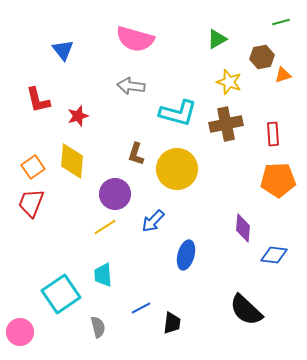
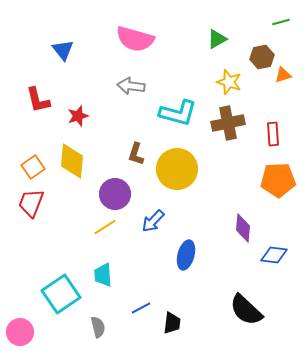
brown cross: moved 2 px right, 1 px up
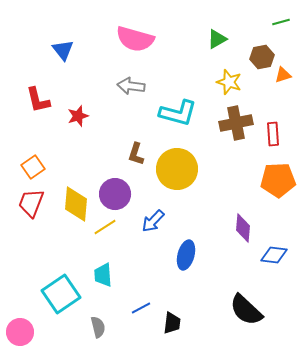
brown cross: moved 8 px right
yellow diamond: moved 4 px right, 43 px down
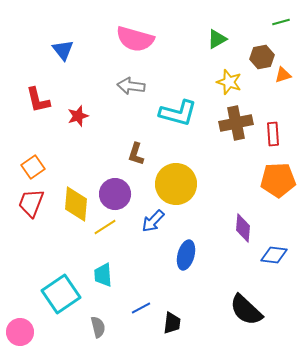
yellow circle: moved 1 px left, 15 px down
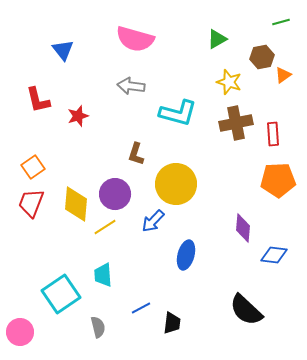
orange triangle: rotated 18 degrees counterclockwise
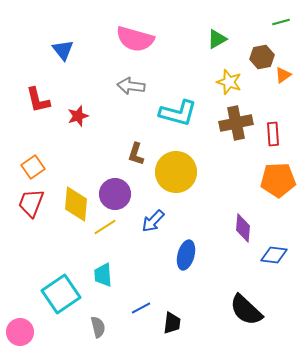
yellow circle: moved 12 px up
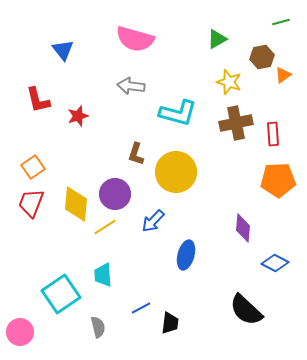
blue diamond: moved 1 px right, 8 px down; rotated 20 degrees clockwise
black trapezoid: moved 2 px left
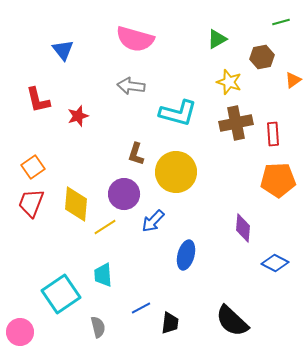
orange triangle: moved 10 px right, 5 px down
purple circle: moved 9 px right
black semicircle: moved 14 px left, 11 px down
